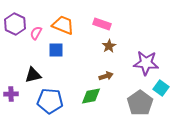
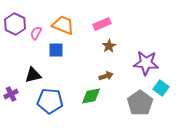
pink rectangle: rotated 42 degrees counterclockwise
purple cross: rotated 24 degrees counterclockwise
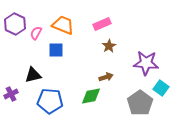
brown arrow: moved 1 px down
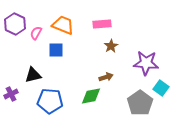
pink rectangle: rotated 18 degrees clockwise
brown star: moved 2 px right
